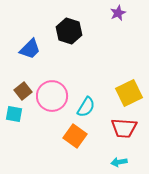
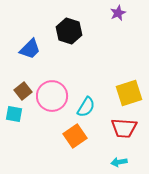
yellow square: rotated 8 degrees clockwise
orange square: rotated 20 degrees clockwise
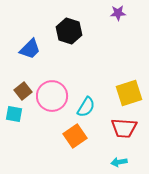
purple star: rotated 21 degrees clockwise
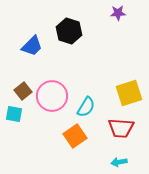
blue trapezoid: moved 2 px right, 3 px up
red trapezoid: moved 3 px left
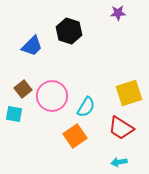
brown square: moved 2 px up
red trapezoid: rotated 28 degrees clockwise
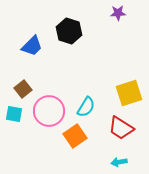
pink circle: moved 3 px left, 15 px down
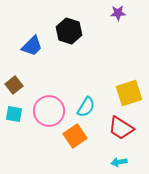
brown square: moved 9 px left, 4 px up
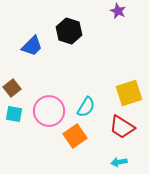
purple star: moved 2 px up; rotated 28 degrees clockwise
brown square: moved 2 px left, 3 px down
red trapezoid: moved 1 px right, 1 px up
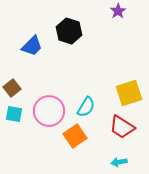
purple star: rotated 14 degrees clockwise
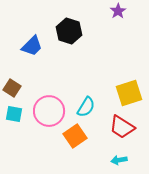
brown square: rotated 18 degrees counterclockwise
cyan arrow: moved 2 px up
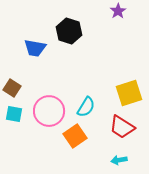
blue trapezoid: moved 3 px right, 2 px down; rotated 55 degrees clockwise
